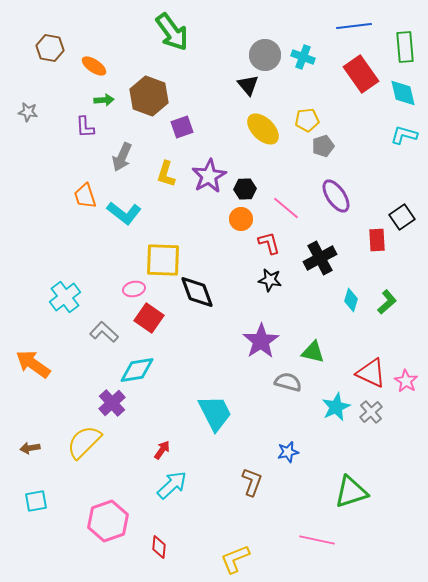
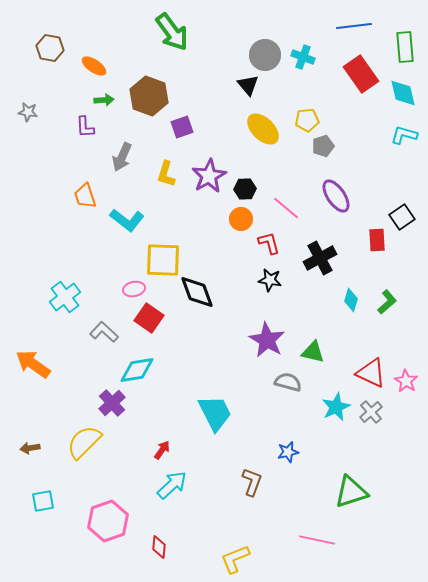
cyan L-shape at (124, 213): moved 3 px right, 7 px down
purple star at (261, 341): moved 6 px right, 1 px up; rotated 9 degrees counterclockwise
cyan square at (36, 501): moved 7 px right
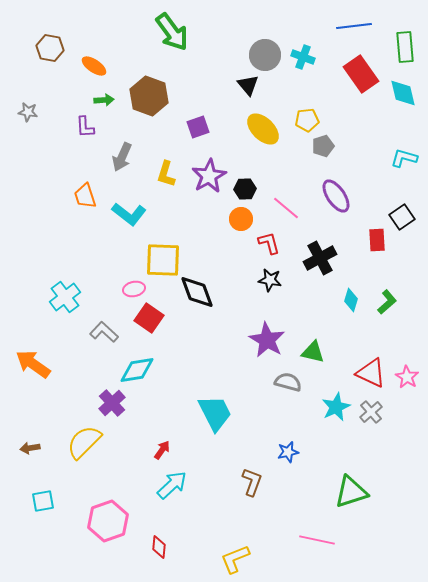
purple square at (182, 127): moved 16 px right
cyan L-shape at (404, 135): moved 23 px down
cyan L-shape at (127, 220): moved 2 px right, 6 px up
pink star at (406, 381): moved 1 px right, 4 px up
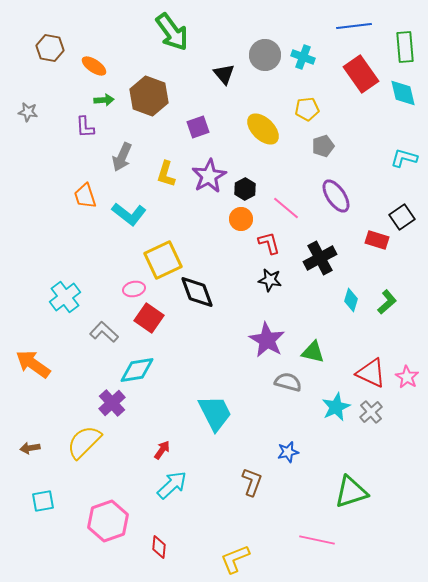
black triangle at (248, 85): moved 24 px left, 11 px up
yellow pentagon at (307, 120): moved 11 px up
black hexagon at (245, 189): rotated 25 degrees counterclockwise
red rectangle at (377, 240): rotated 70 degrees counterclockwise
yellow square at (163, 260): rotated 27 degrees counterclockwise
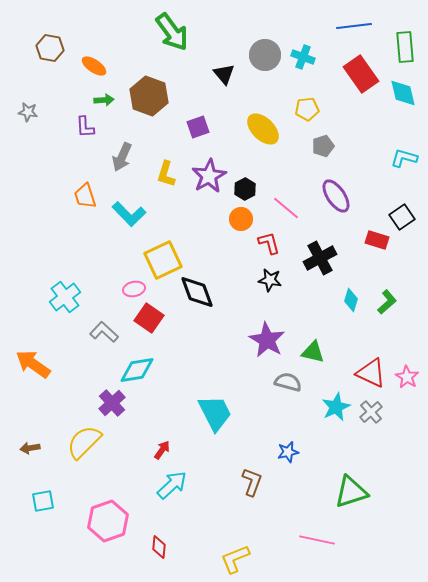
cyan L-shape at (129, 214): rotated 8 degrees clockwise
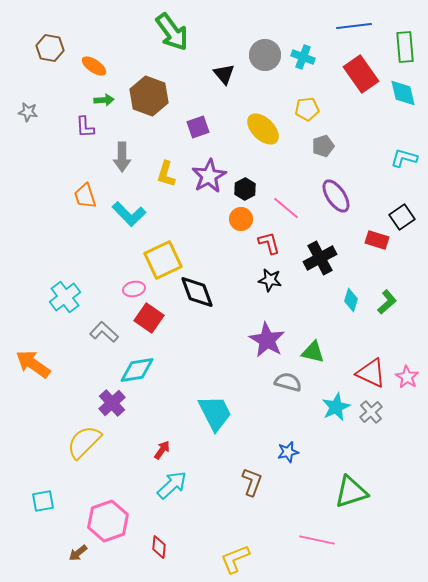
gray arrow at (122, 157): rotated 24 degrees counterclockwise
brown arrow at (30, 448): moved 48 px right, 105 px down; rotated 30 degrees counterclockwise
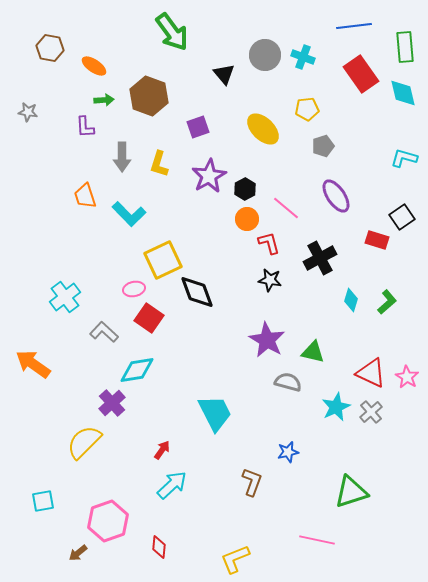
yellow L-shape at (166, 174): moved 7 px left, 10 px up
orange circle at (241, 219): moved 6 px right
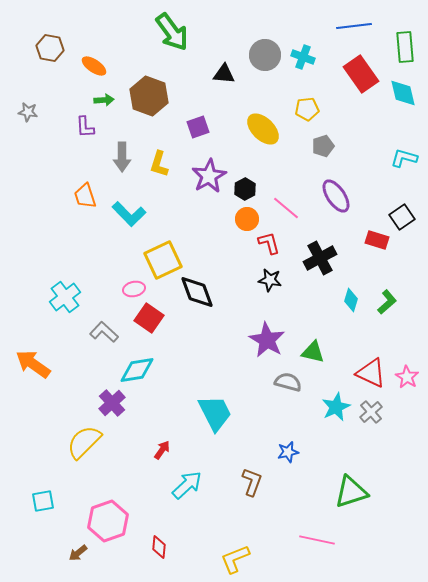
black triangle at (224, 74): rotated 45 degrees counterclockwise
cyan arrow at (172, 485): moved 15 px right
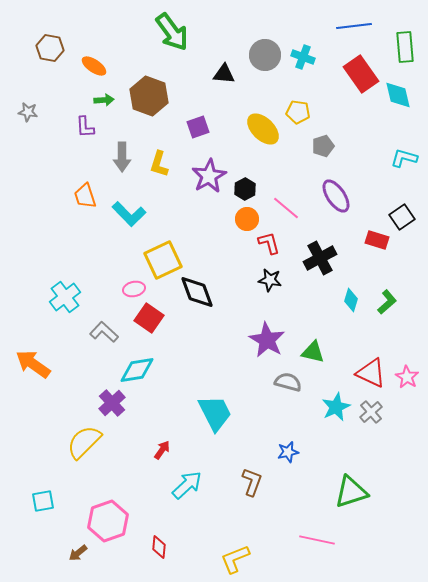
cyan diamond at (403, 93): moved 5 px left, 2 px down
yellow pentagon at (307, 109): moved 9 px left, 3 px down; rotated 15 degrees clockwise
